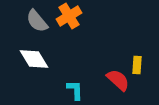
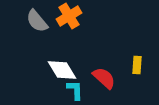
white diamond: moved 28 px right, 11 px down
red semicircle: moved 14 px left, 2 px up
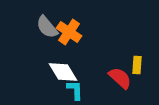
orange cross: moved 16 px down; rotated 25 degrees counterclockwise
gray semicircle: moved 10 px right, 6 px down
white diamond: moved 1 px right, 2 px down
red semicircle: moved 16 px right
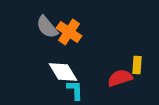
red semicircle: rotated 60 degrees counterclockwise
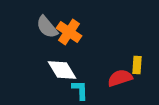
white diamond: moved 1 px left, 2 px up
cyan L-shape: moved 5 px right
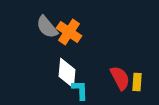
yellow rectangle: moved 17 px down
white diamond: moved 5 px right, 3 px down; rotated 36 degrees clockwise
red semicircle: rotated 80 degrees clockwise
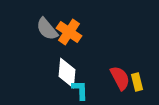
gray semicircle: moved 2 px down
yellow rectangle: rotated 18 degrees counterclockwise
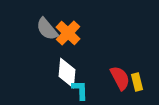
orange cross: moved 1 px left, 1 px down; rotated 10 degrees clockwise
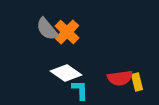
orange cross: moved 1 px left, 1 px up
white diamond: moved 1 px left; rotated 60 degrees counterclockwise
red semicircle: rotated 110 degrees clockwise
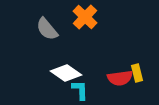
orange cross: moved 18 px right, 15 px up
yellow rectangle: moved 9 px up
